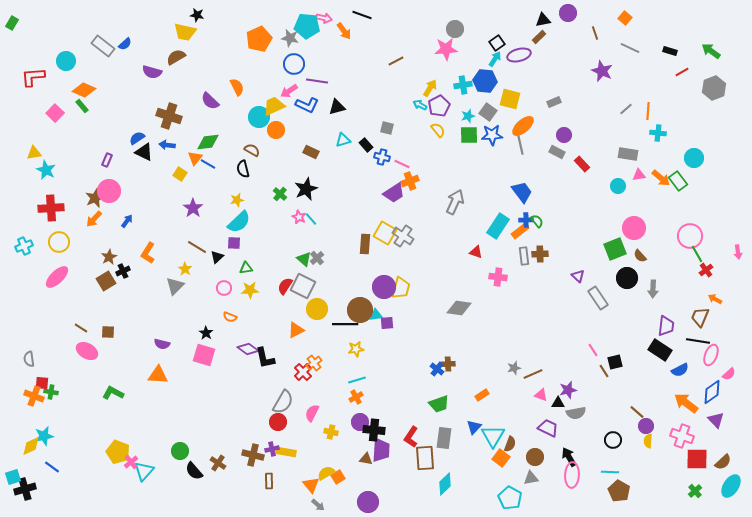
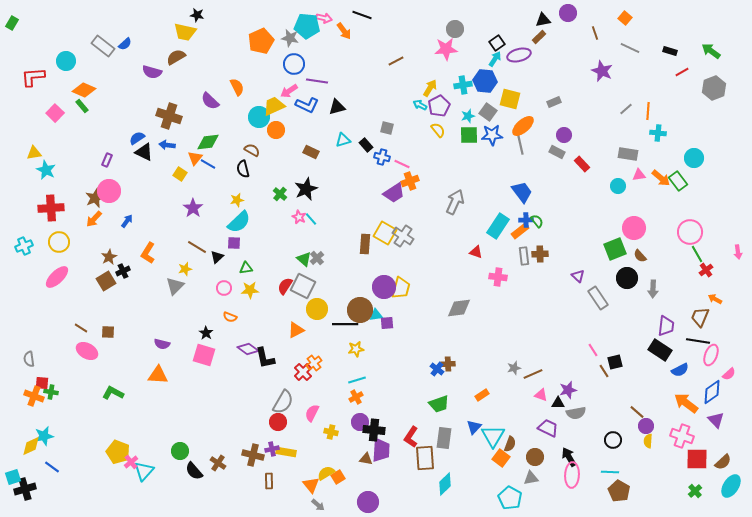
orange pentagon at (259, 39): moved 2 px right, 2 px down
pink circle at (690, 236): moved 4 px up
yellow star at (185, 269): rotated 24 degrees clockwise
gray diamond at (459, 308): rotated 15 degrees counterclockwise
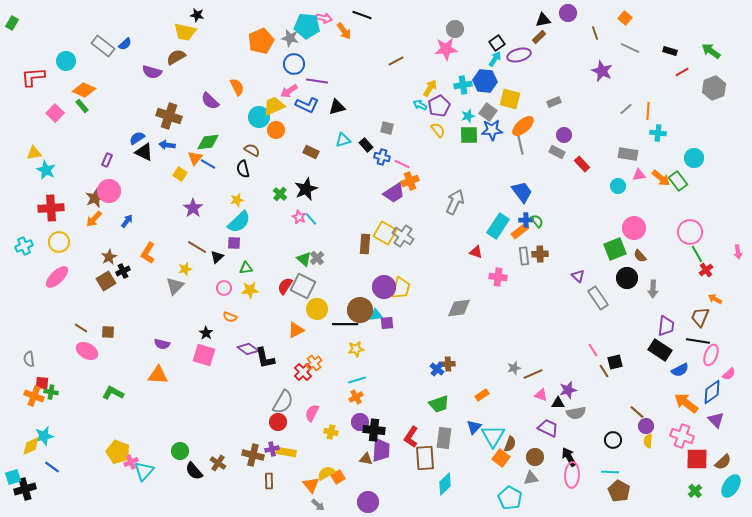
blue star at (492, 135): moved 5 px up
pink cross at (131, 462): rotated 16 degrees clockwise
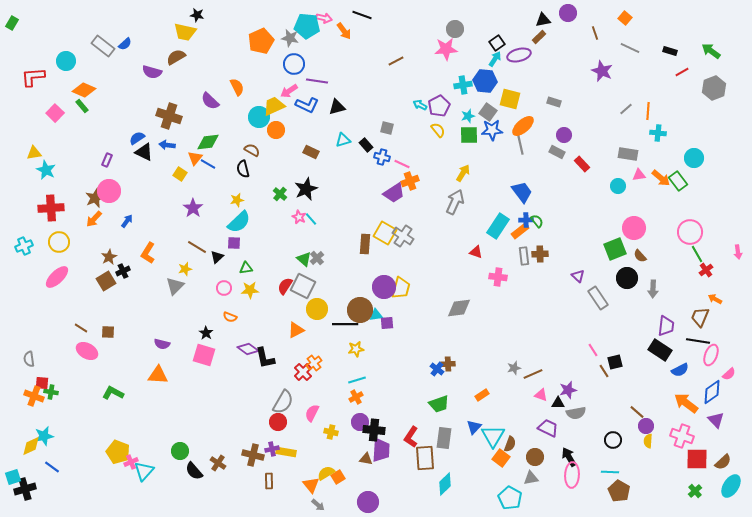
yellow arrow at (430, 88): moved 33 px right, 85 px down
gray rectangle at (554, 102): rotated 40 degrees clockwise
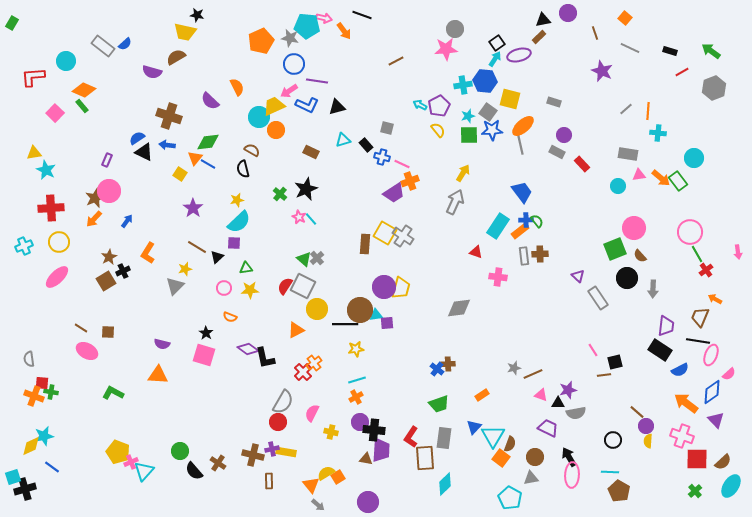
brown line at (604, 371): moved 4 px down; rotated 64 degrees counterclockwise
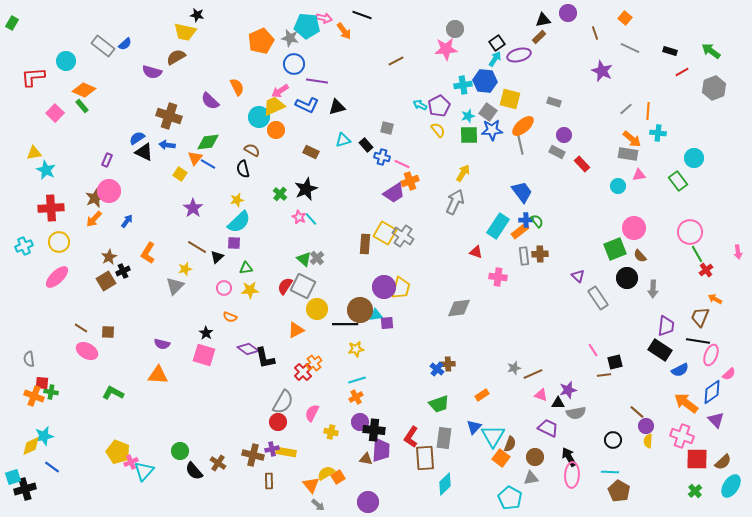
pink arrow at (289, 91): moved 9 px left
orange arrow at (661, 178): moved 29 px left, 39 px up
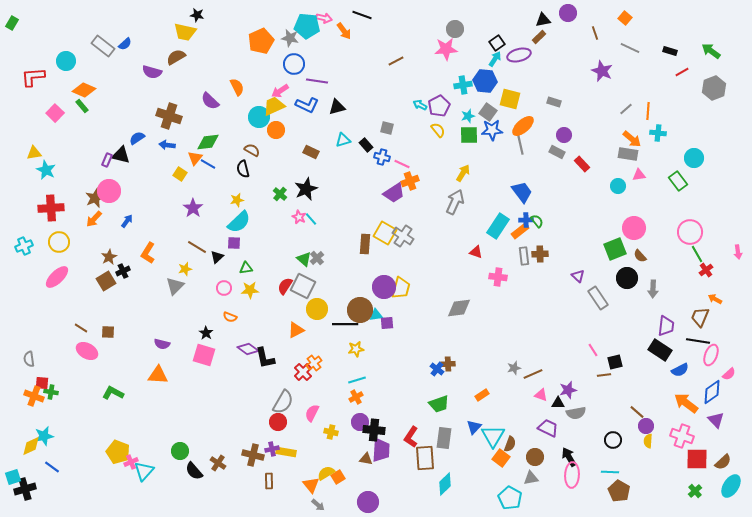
black triangle at (144, 152): moved 23 px left, 3 px down; rotated 12 degrees counterclockwise
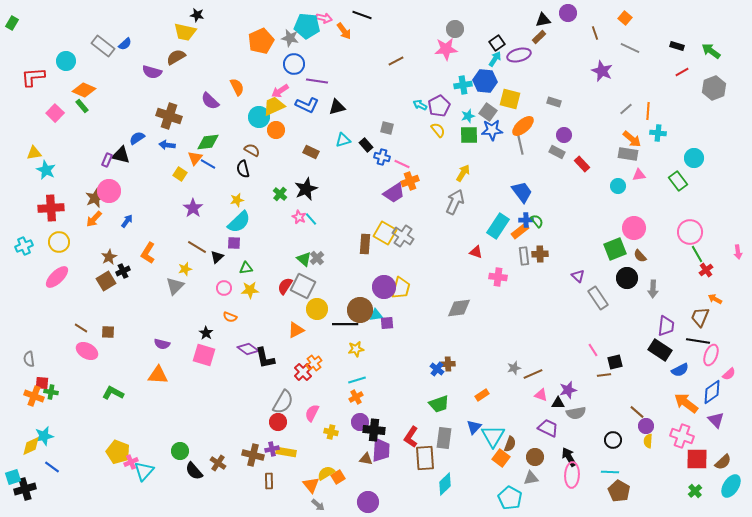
black rectangle at (670, 51): moved 7 px right, 5 px up
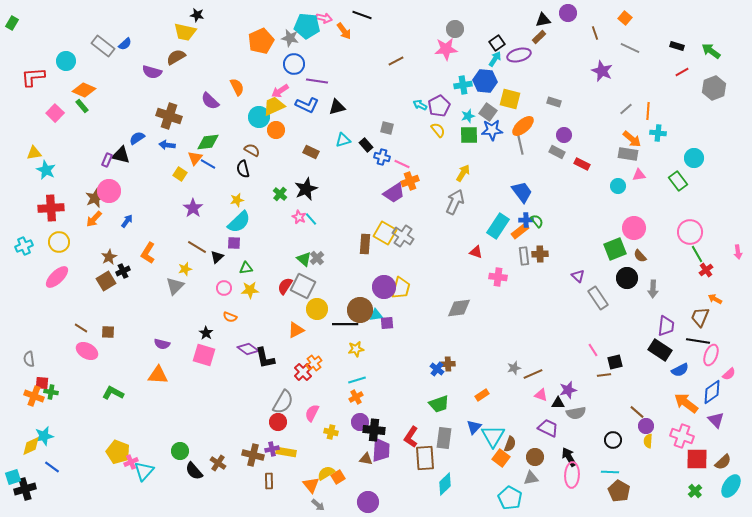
red rectangle at (582, 164): rotated 21 degrees counterclockwise
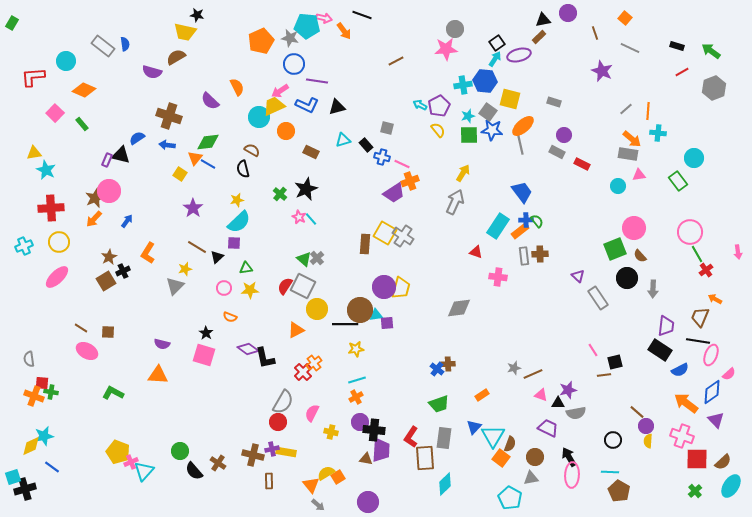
blue semicircle at (125, 44): rotated 56 degrees counterclockwise
green rectangle at (82, 106): moved 18 px down
orange circle at (276, 130): moved 10 px right, 1 px down
blue star at (492, 130): rotated 10 degrees clockwise
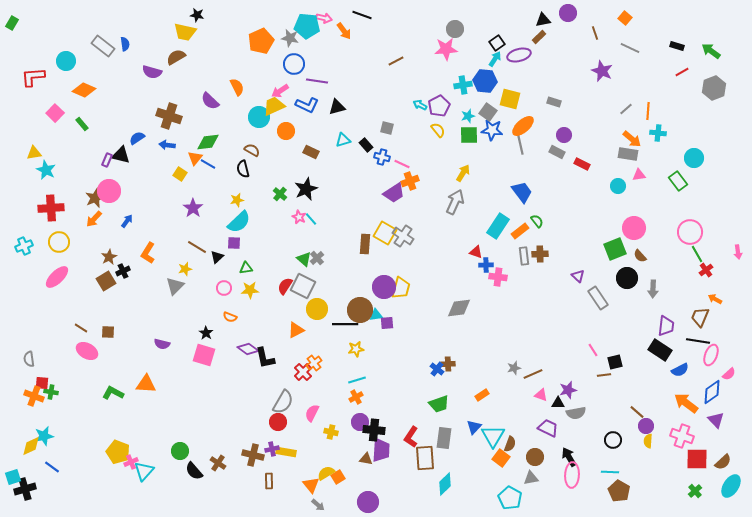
blue cross at (526, 220): moved 40 px left, 45 px down
orange triangle at (158, 375): moved 12 px left, 9 px down
